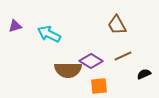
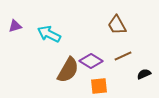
brown semicircle: rotated 60 degrees counterclockwise
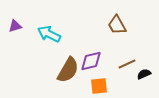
brown line: moved 4 px right, 8 px down
purple diamond: rotated 45 degrees counterclockwise
